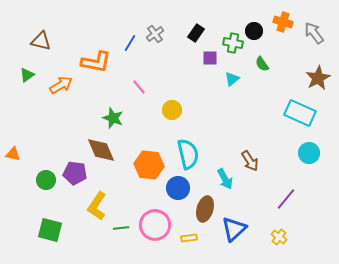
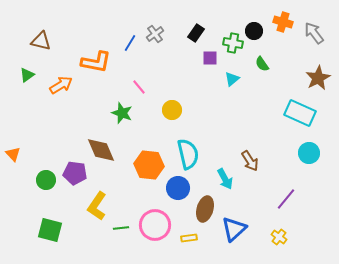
green star: moved 9 px right, 5 px up
orange triangle: rotated 35 degrees clockwise
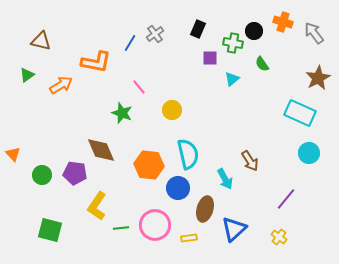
black rectangle: moved 2 px right, 4 px up; rotated 12 degrees counterclockwise
green circle: moved 4 px left, 5 px up
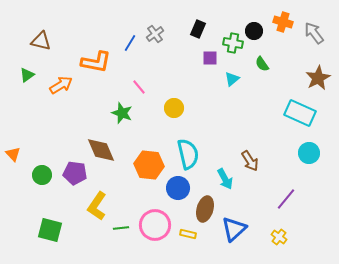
yellow circle: moved 2 px right, 2 px up
yellow rectangle: moved 1 px left, 4 px up; rotated 21 degrees clockwise
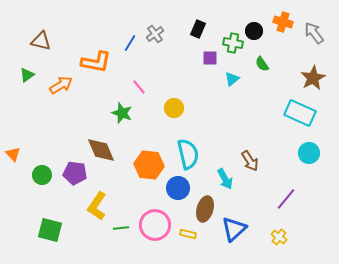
brown star: moved 5 px left
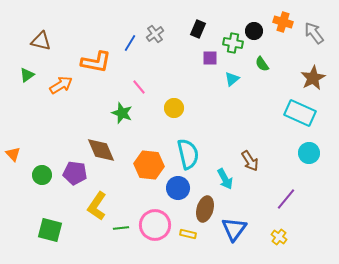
blue triangle: rotated 12 degrees counterclockwise
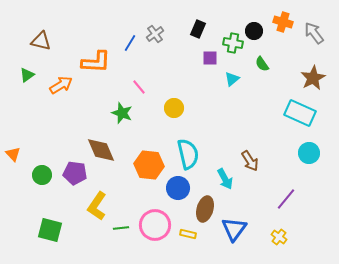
orange L-shape: rotated 8 degrees counterclockwise
